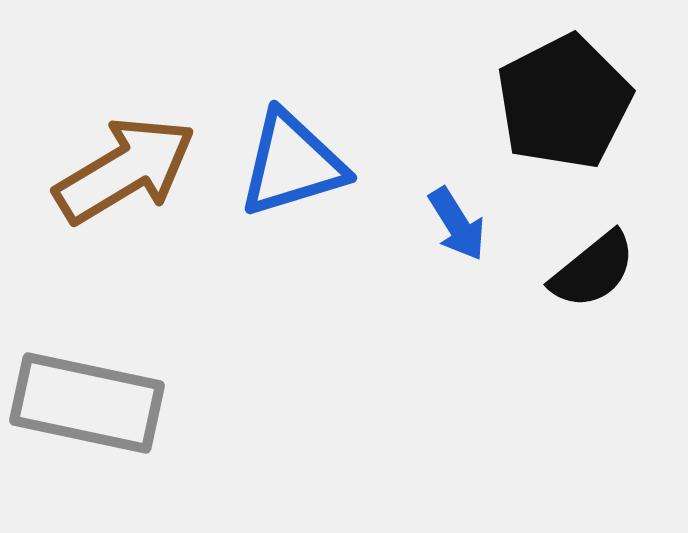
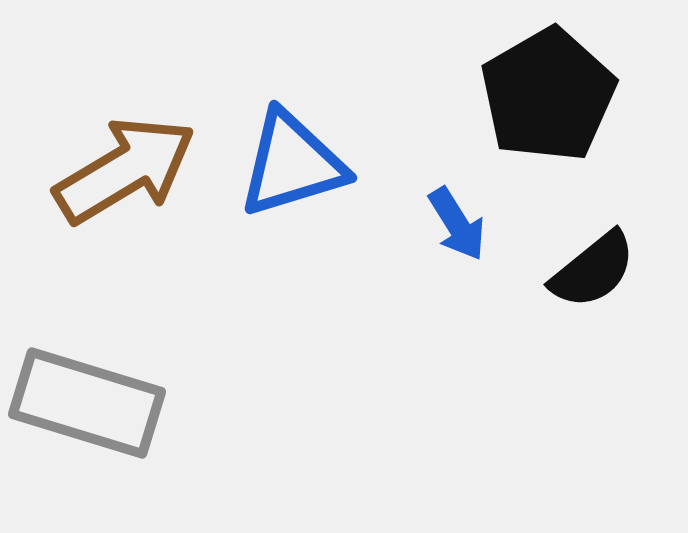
black pentagon: moved 16 px left, 7 px up; rotated 3 degrees counterclockwise
gray rectangle: rotated 5 degrees clockwise
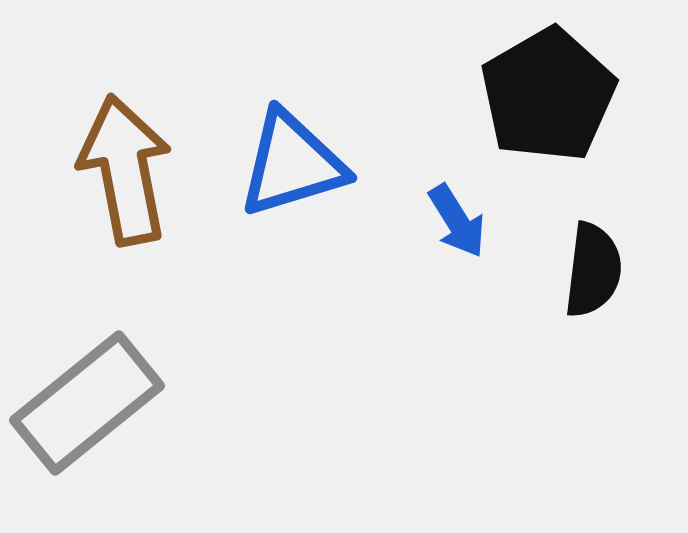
brown arrow: rotated 70 degrees counterclockwise
blue arrow: moved 3 px up
black semicircle: rotated 44 degrees counterclockwise
gray rectangle: rotated 56 degrees counterclockwise
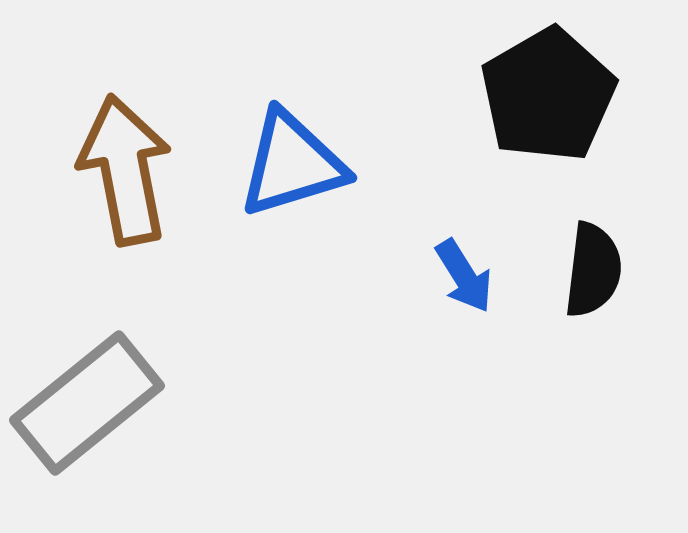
blue arrow: moved 7 px right, 55 px down
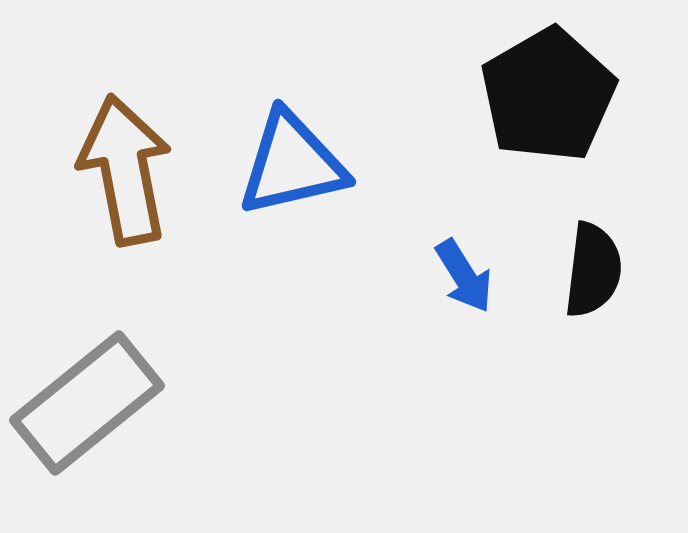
blue triangle: rotated 4 degrees clockwise
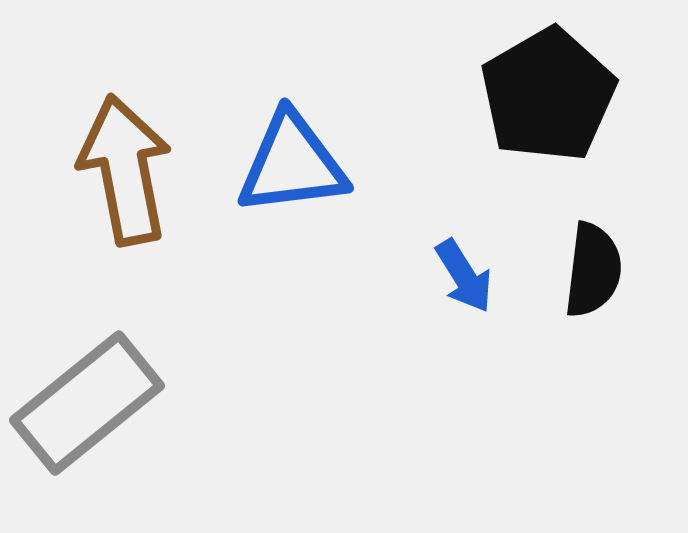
blue triangle: rotated 6 degrees clockwise
